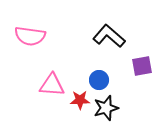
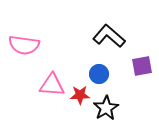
pink semicircle: moved 6 px left, 9 px down
blue circle: moved 6 px up
red star: moved 5 px up
black star: rotated 15 degrees counterclockwise
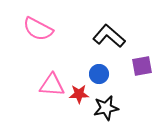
pink semicircle: moved 14 px right, 16 px up; rotated 20 degrees clockwise
red star: moved 1 px left, 1 px up
black star: rotated 20 degrees clockwise
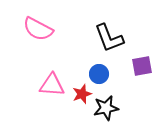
black L-shape: moved 2 px down; rotated 152 degrees counterclockwise
red star: moved 3 px right; rotated 18 degrees counterclockwise
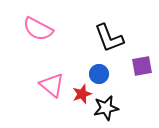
pink triangle: rotated 36 degrees clockwise
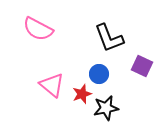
purple square: rotated 35 degrees clockwise
